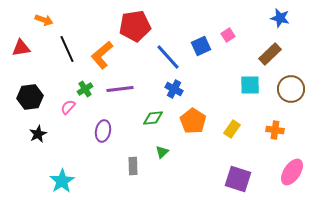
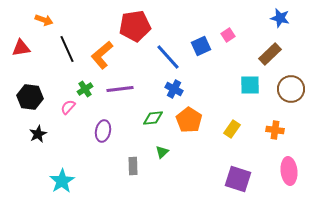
black hexagon: rotated 15 degrees clockwise
orange pentagon: moved 4 px left, 1 px up
pink ellipse: moved 3 px left, 1 px up; rotated 40 degrees counterclockwise
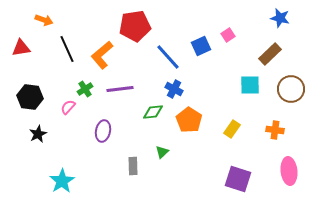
green diamond: moved 6 px up
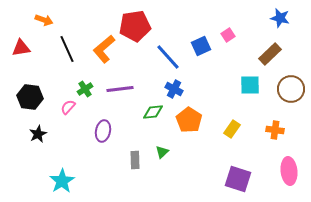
orange L-shape: moved 2 px right, 6 px up
gray rectangle: moved 2 px right, 6 px up
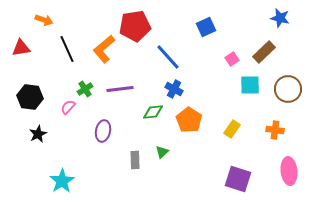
pink square: moved 4 px right, 24 px down
blue square: moved 5 px right, 19 px up
brown rectangle: moved 6 px left, 2 px up
brown circle: moved 3 px left
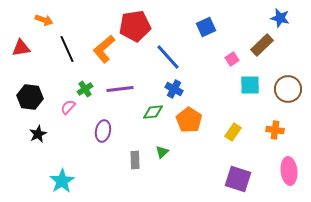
brown rectangle: moved 2 px left, 7 px up
yellow rectangle: moved 1 px right, 3 px down
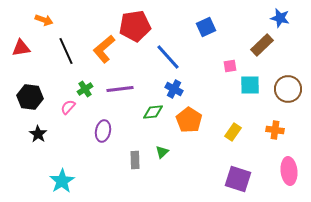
black line: moved 1 px left, 2 px down
pink square: moved 2 px left, 7 px down; rotated 24 degrees clockwise
black star: rotated 12 degrees counterclockwise
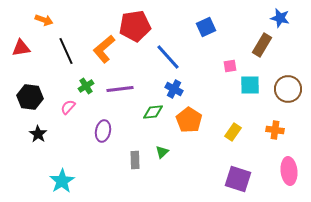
brown rectangle: rotated 15 degrees counterclockwise
green cross: moved 1 px right, 3 px up
